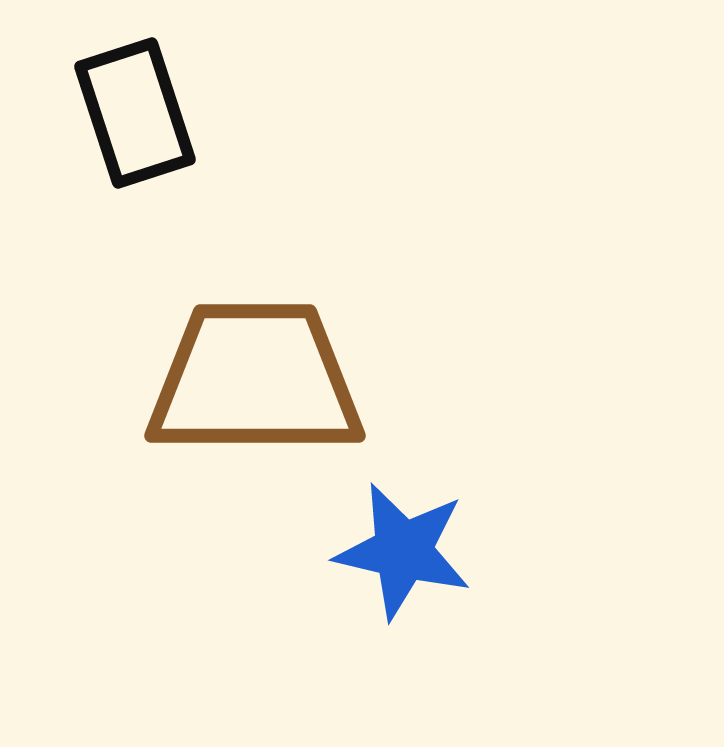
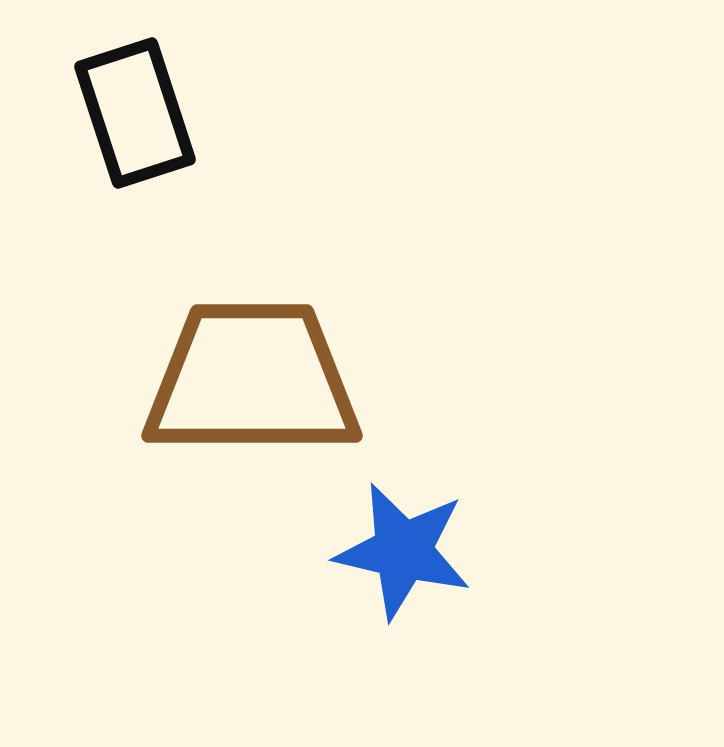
brown trapezoid: moved 3 px left
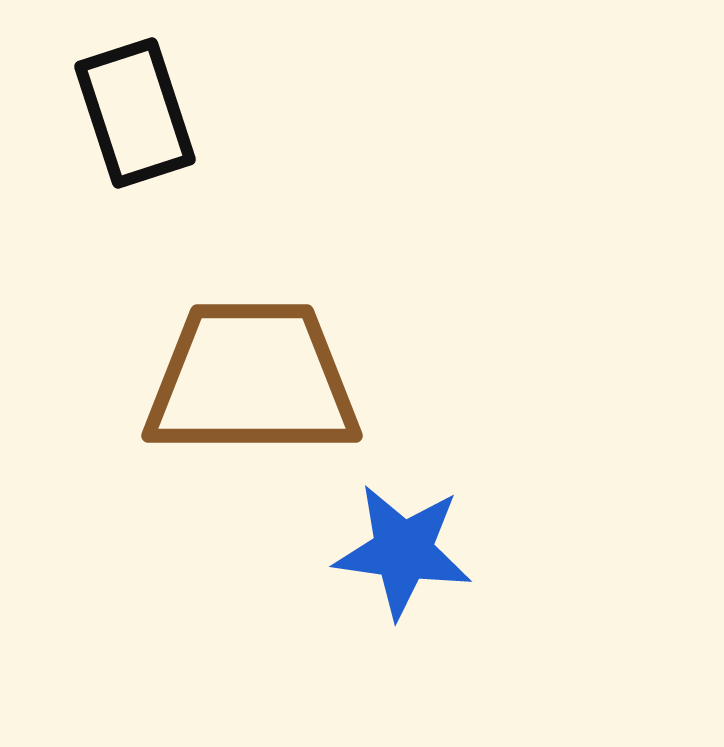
blue star: rotated 5 degrees counterclockwise
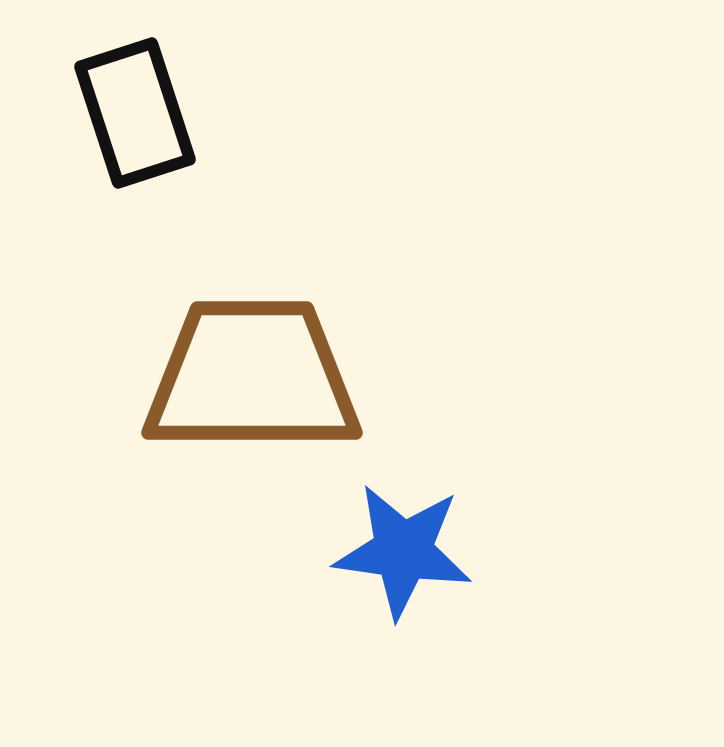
brown trapezoid: moved 3 px up
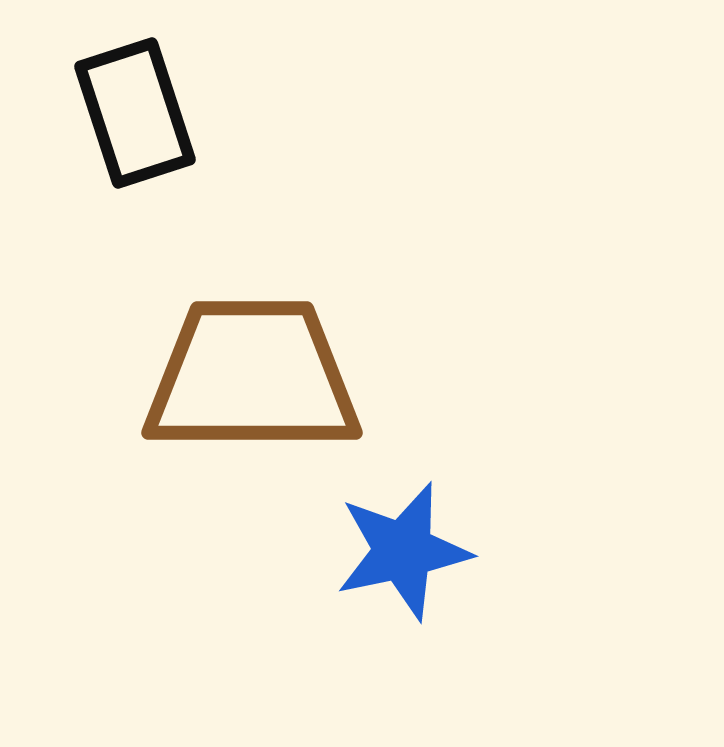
blue star: rotated 20 degrees counterclockwise
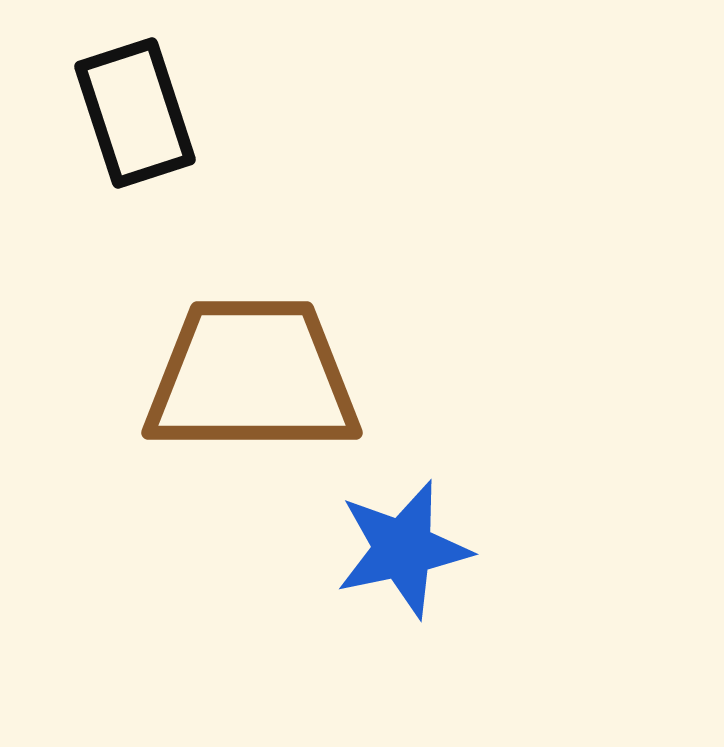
blue star: moved 2 px up
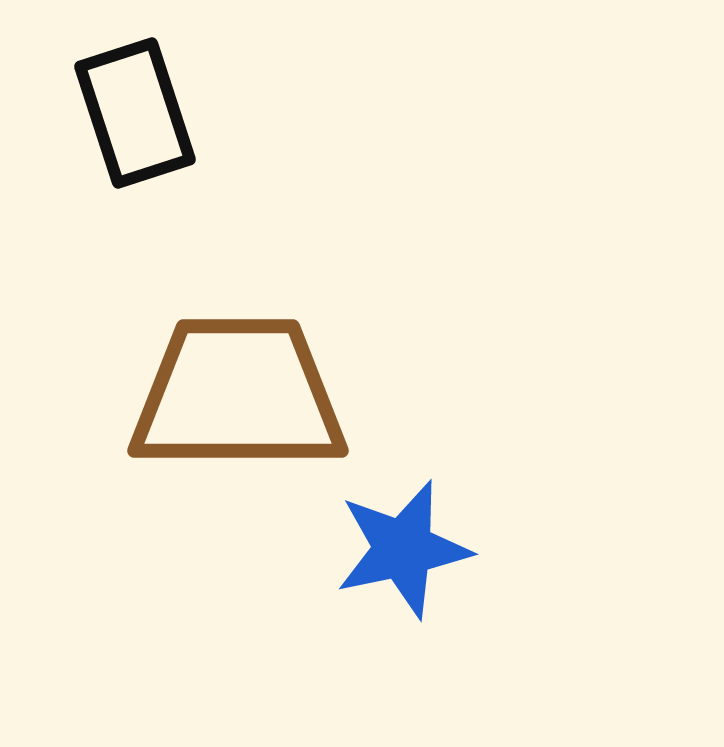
brown trapezoid: moved 14 px left, 18 px down
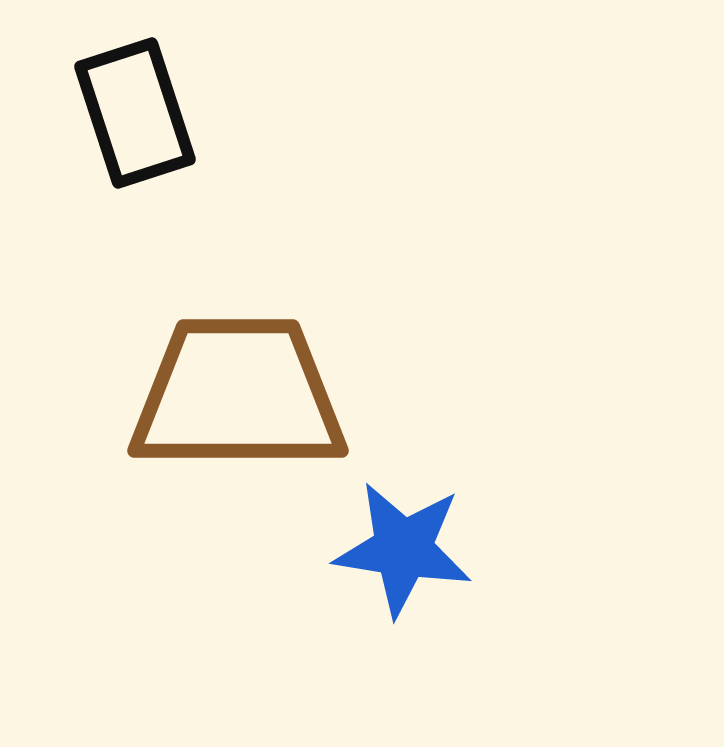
blue star: rotated 21 degrees clockwise
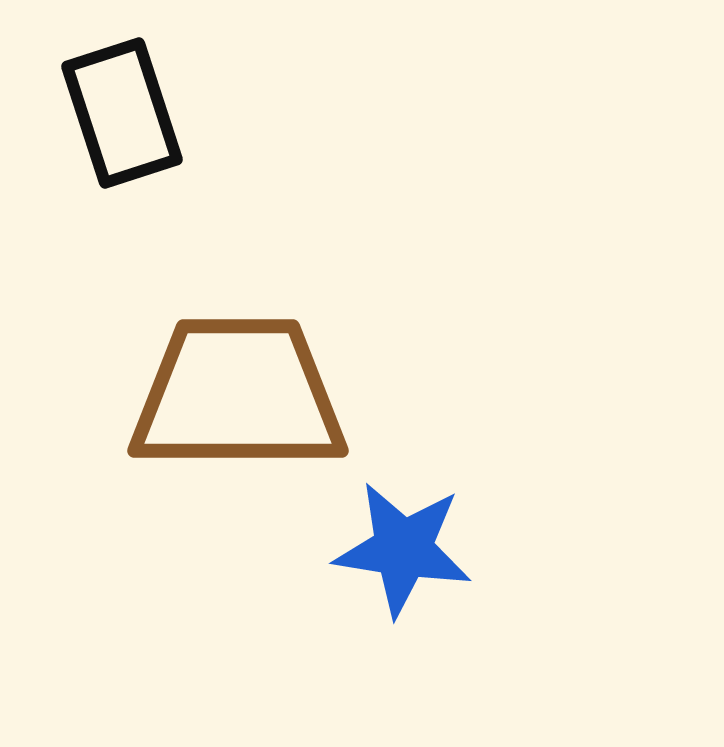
black rectangle: moved 13 px left
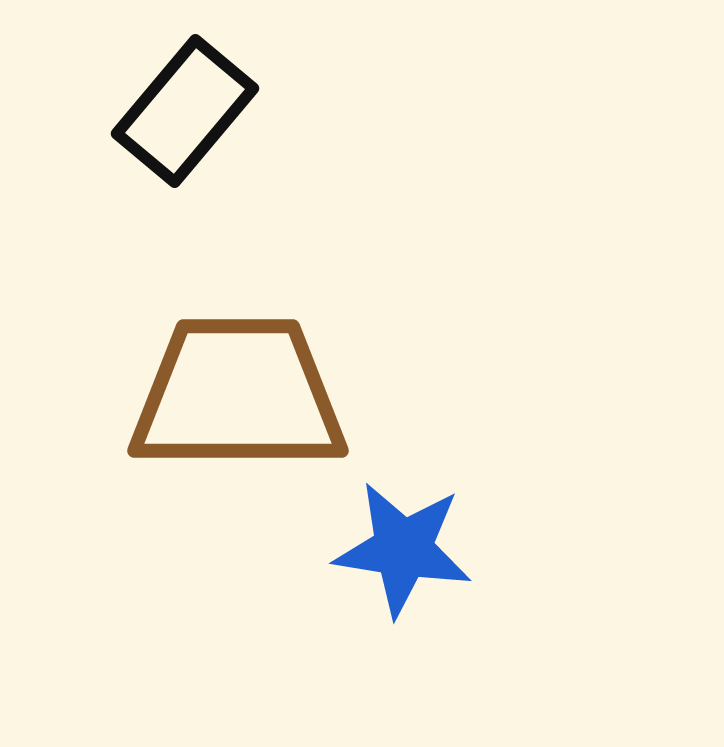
black rectangle: moved 63 px right, 2 px up; rotated 58 degrees clockwise
